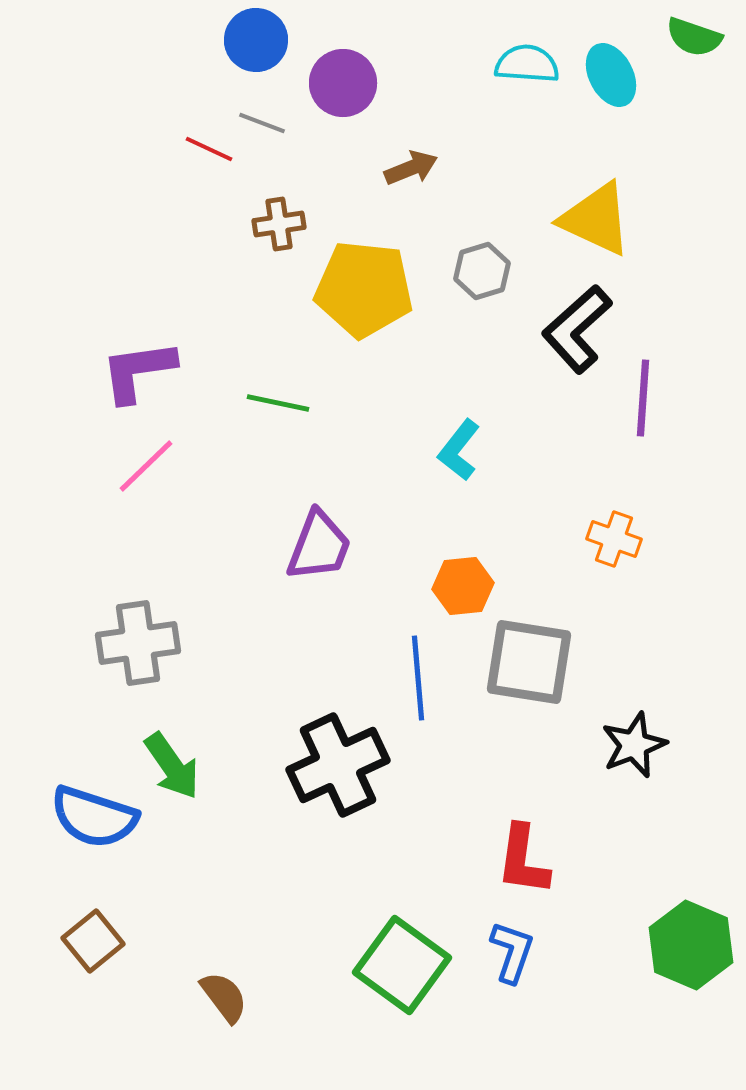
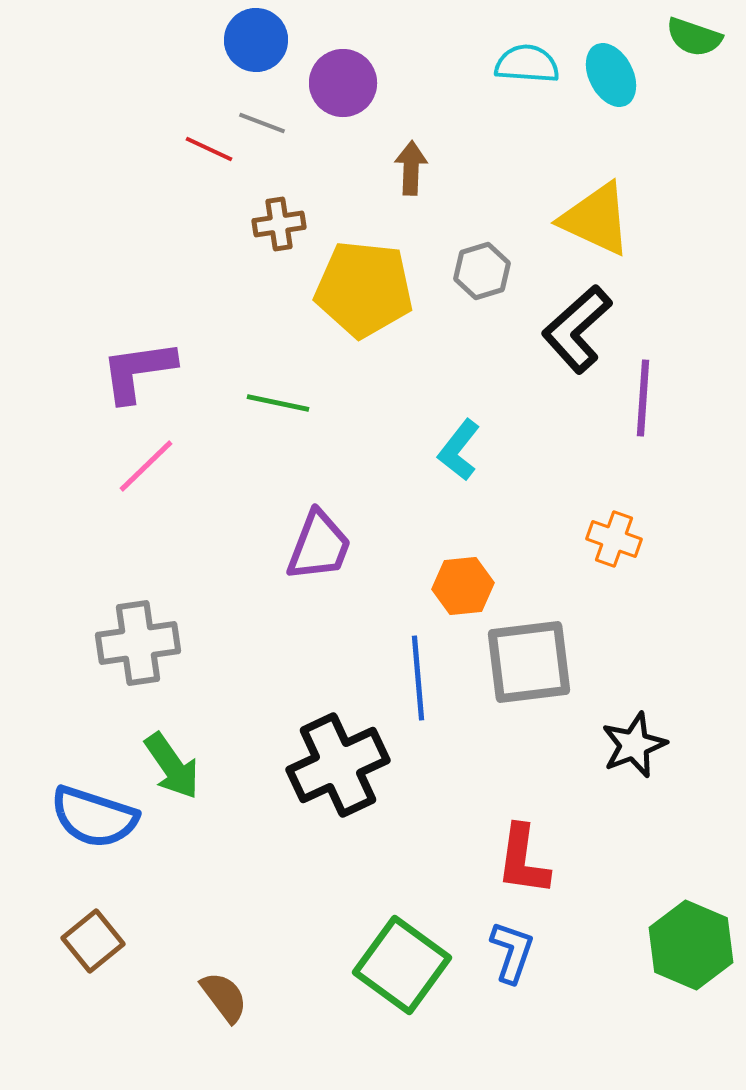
brown arrow: rotated 66 degrees counterclockwise
gray square: rotated 16 degrees counterclockwise
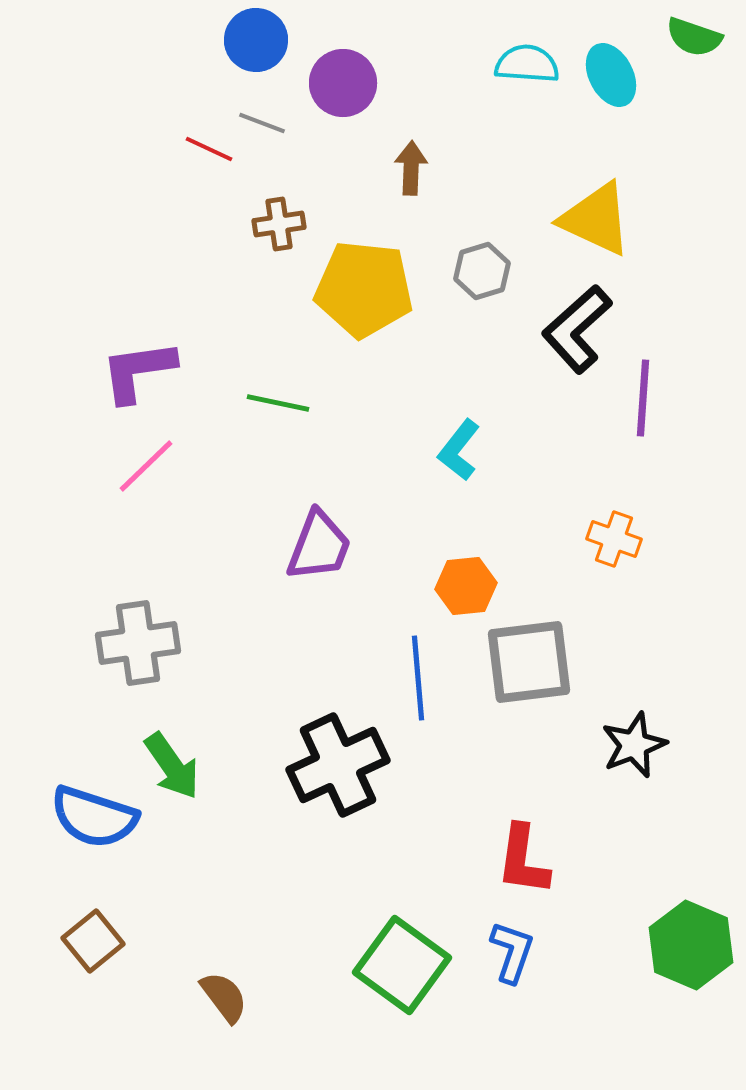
orange hexagon: moved 3 px right
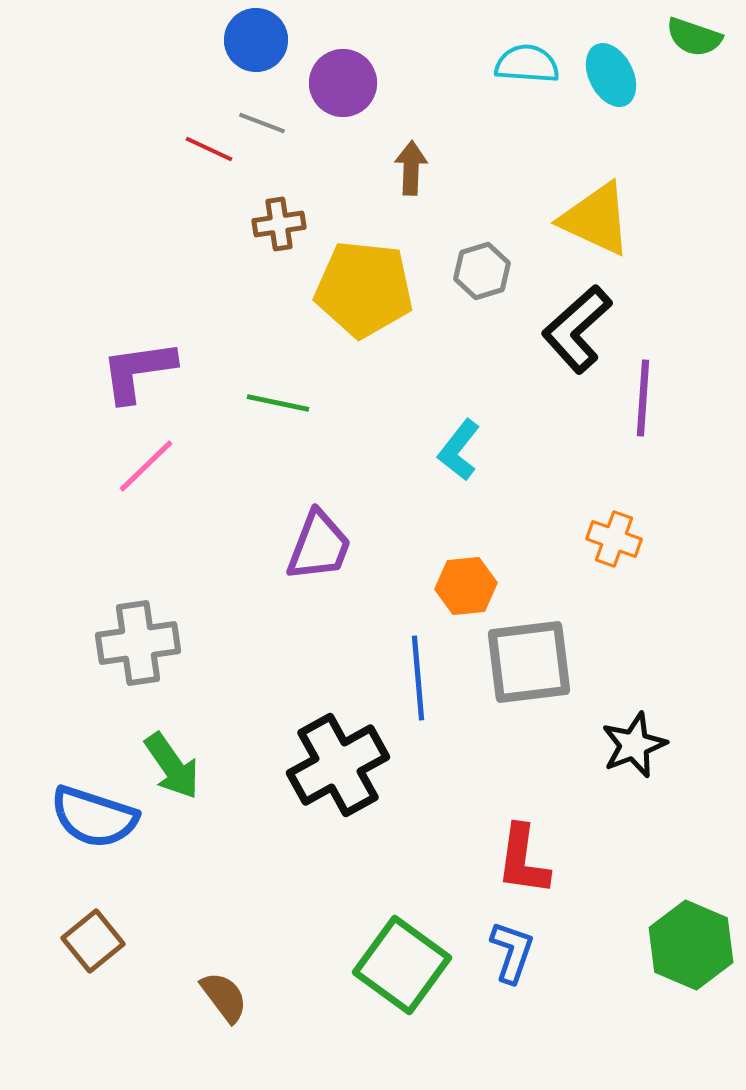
black cross: rotated 4 degrees counterclockwise
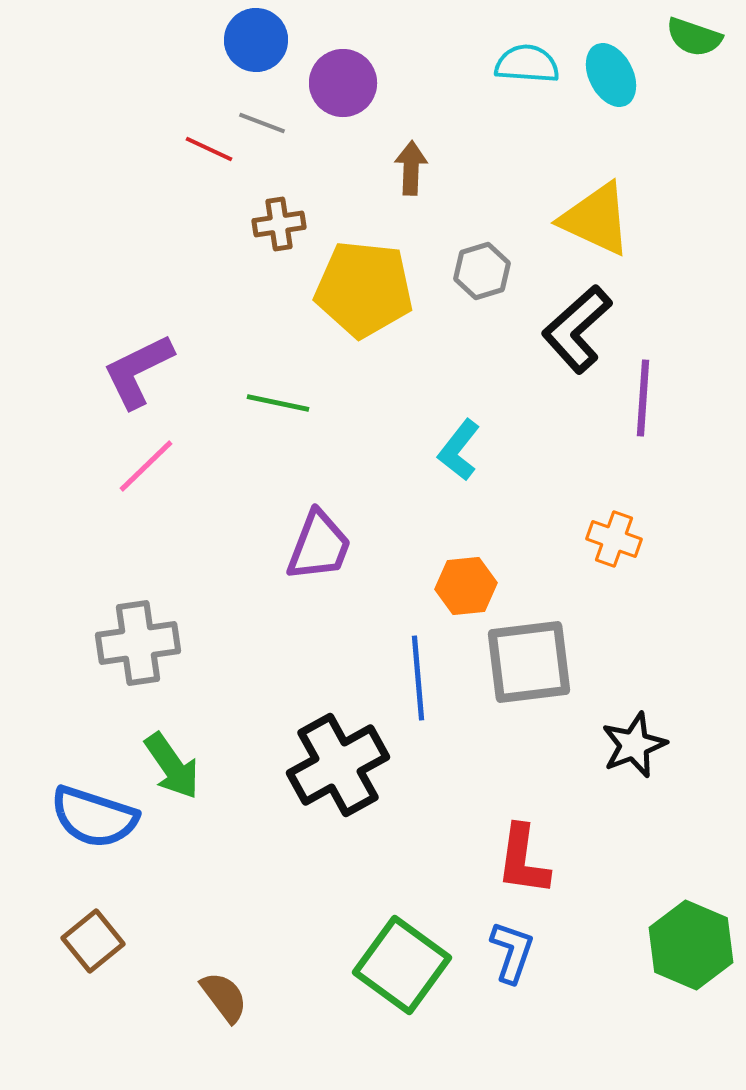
purple L-shape: rotated 18 degrees counterclockwise
